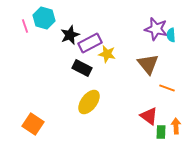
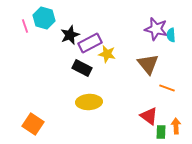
yellow ellipse: rotated 50 degrees clockwise
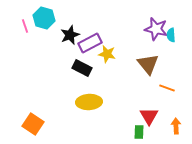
red triangle: rotated 24 degrees clockwise
green rectangle: moved 22 px left
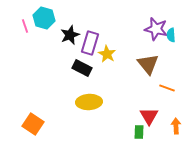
purple rectangle: rotated 45 degrees counterclockwise
yellow star: rotated 18 degrees clockwise
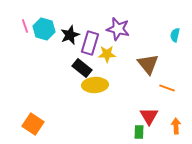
cyan hexagon: moved 11 px down
purple star: moved 38 px left
cyan semicircle: moved 4 px right; rotated 16 degrees clockwise
yellow star: rotated 30 degrees counterclockwise
black rectangle: rotated 12 degrees clockwise
yellow ellipse: moved 6 px right, 17 px up
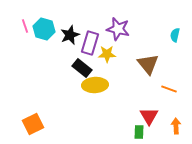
orange line: moved 2 px right, 1 px down
orange square: rotated 30 degrees clockwise
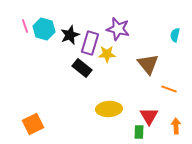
yellow ellipse: moved 14 px right, 24 px down
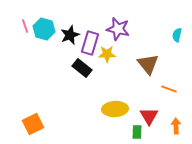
cyan semicircle: moved 2 px right
yellow ellipse: moved 6 px right
green rectangle: moved 2 px left
